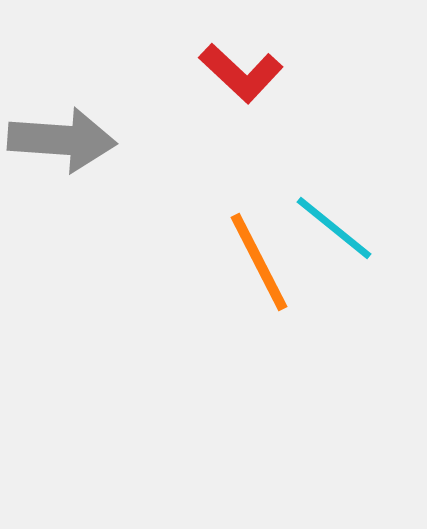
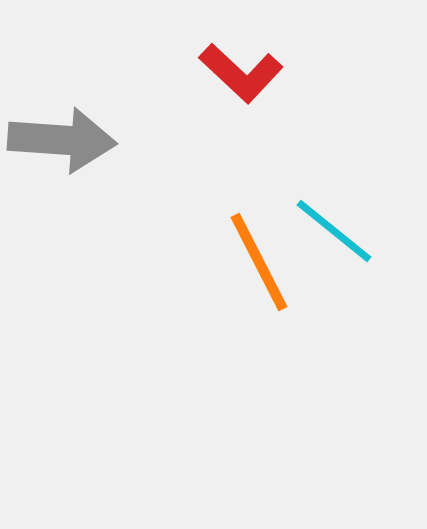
cyan line: moved 3 px down
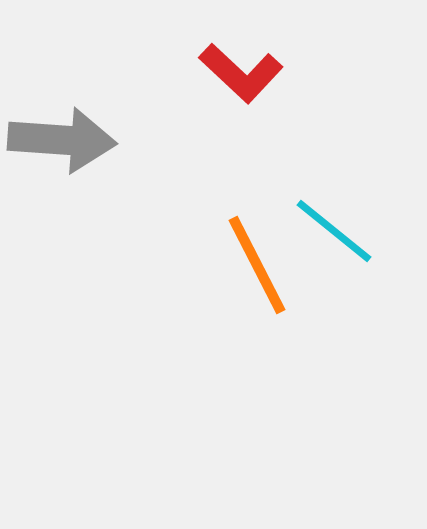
orange line: moved 2 px left, 3 px down
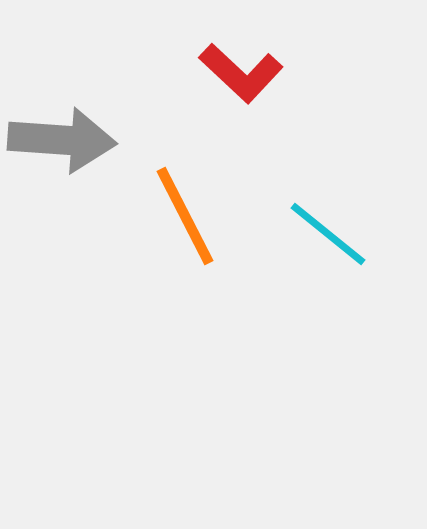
cyan line: moved 6 px left, 3 px down
orange line: moved 72 px left, 49 px up
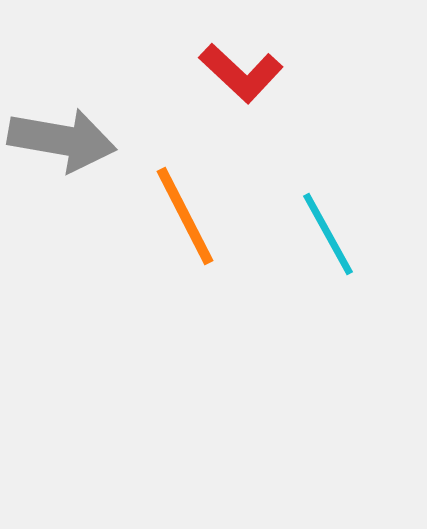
gray arrow: rotated 6 degrees clockwise
cyan line: rotated 22 degrees clockwise
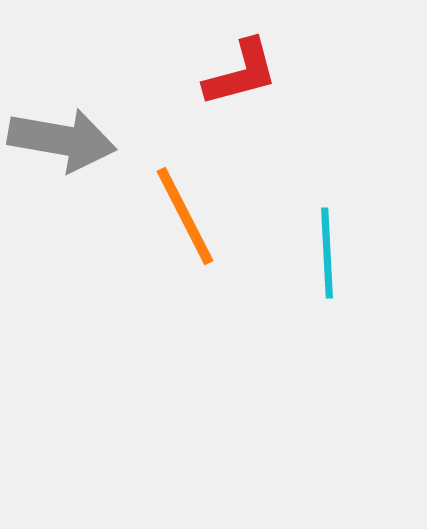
red L-shape: rotated 58 degrees counterclockwise
cyan line: moved 1 px left, 19 px down; rotated 26 degrees clockwise
